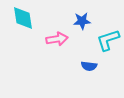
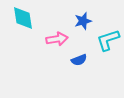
blue star: moved 1 px right; rotated 12 degrees counterclockwise
blue semicircle: moved 10 px left, 6 px up; rotated 28 degrees counterclockwise
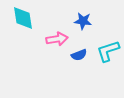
blue star: rotated 24 degrees clockwise
cyan L-shape: moved 11 px down
blue semicircle: moved 5 px up
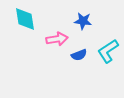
cyan diamond: moved 2 px right, 1 px down
cyan L-shape: rotated 15 degrees counterclockwise
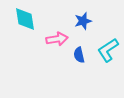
blue star: rotated 24 degrees counterclockwise
cyan L-shape: moved 1 px up
blue semicircle: rotated 98 degrees clockwise
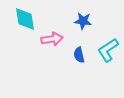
blue star: rotated 24 degrees clockwise
pink arrow: moved 5 px left
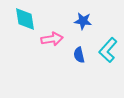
cyan L-shape: rotated 15 degrees counterclockwise
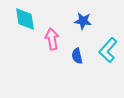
pink arrow: rotated 90 degrees counterclockwise
blue semicircle: moved 2 px left, 1 px down
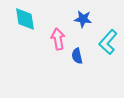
blue star: moved 2 px up
pink arrow: moved 6 px right
cyan L-shape: moved 8 px up
